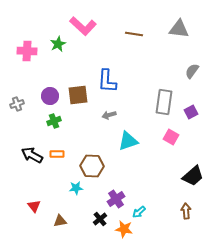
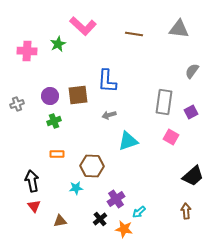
black arrow: moved 26 px down; rotated 50 degrees clockwise
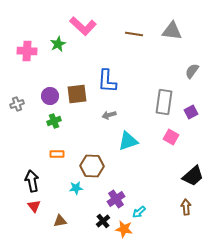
gray triangle: moved 7 px left, 2 px down
brown square: moved 1 px left, 1 px up
brown arrow: moved 4 px up
black cross: moved 3 px right, 2 px down
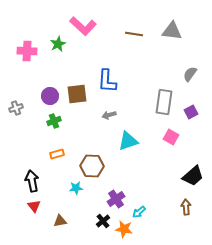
gray semicircle: moved 2 px left, 3 px down
gray cross: moved 1 px left, 4 px down
orange rectangle: rotated 16 degrees counterclockwise
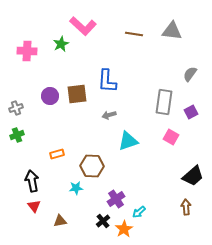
green star: moved 3 px right
green cross: moved 37 px left, 14 px down
orange star: rotated 30 degrees clockwise
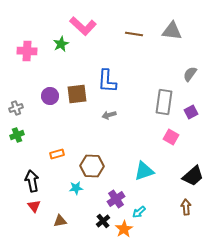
cyan triangle: moved 16 px right, 30 px down
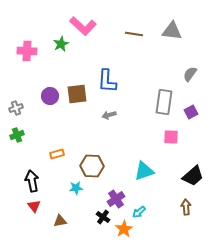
pink square: rotated 28 degrees counterclockwise
black cross: moved 4 px up; rotated 16 degrees counterclockwise
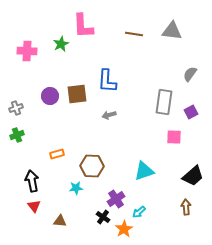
pink L-shape: rotated 44 degrees clockwise
pink square: moved 3 px right
brown triangle: rotated 16 degrees clockwise
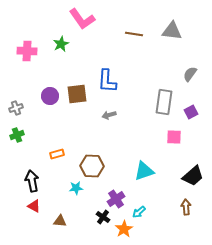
pink L-shape: moved 1 px left, 7 px up; rotated 32 degrees counterclockwise
red triangle: rotated 24 degrees counterclockwise
